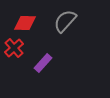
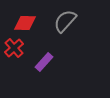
purple rectangle: moved 1 px right, 1 px up
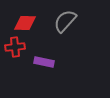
red cross: moved 1 px right, 1 px up; rotated 36 degrees clockwise
purple rectangle: rotated 60 degrees clockwise
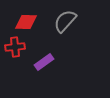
red diamond: moved 1 px right, 1 px up
purple rectangle: rotated 48 degrees counterclockwise
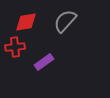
red diamond: rotated 10 degrees counterclockwise
